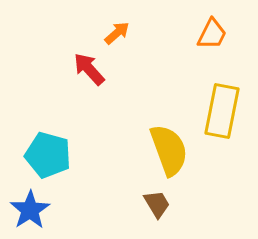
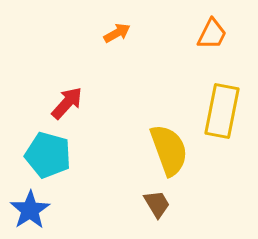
orange arrow: rotated 12 degrees clockwise
red arrow: moved 22 px left, 34 px down; rotated 84 degrees clockwise
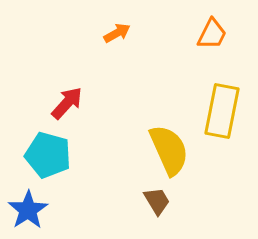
yellow semicircle: rotated 4 degrees counterclockwise
brown trapezoid: moved 3 px up
blue star: moved 2 px left
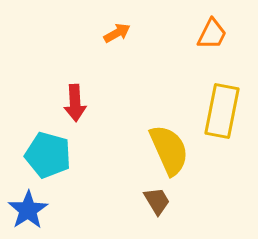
red arrow: moved 8 px right; rotated 135 degrees clockwise
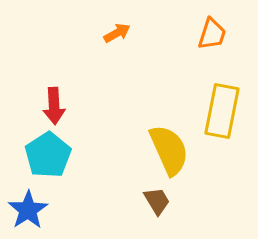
orange trapezoid: rotated 8 degrees counterclockwise
red arrow: moved 21 px left, 3 px down
cyan pentagon: rotated 24 degrees clockwise
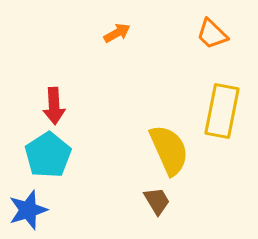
orange trapezoid: rotated 116 degrees clockwise
blue star: rotated 15 degrees clockwise
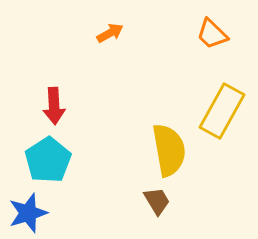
orange arrow: moved 7 px left
yellow rectangle: rotated 18 degrees clockwise
yellow semicircle: rotated 14 degrees clockwise
cyan pentagon: moved 5 px down
blue star: moved 3 px down
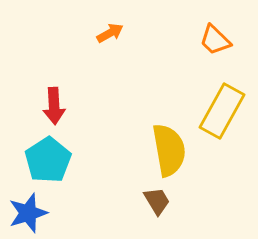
orange trapezoid: moved 3 px right, 6 px down
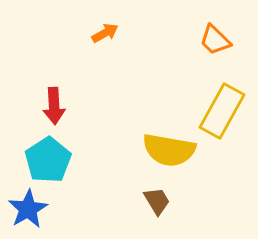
orange arrow: moved 5 px left
yellow semicircle: rotated 110 degrees clockwise
blue star: moved 4 px up; rotated 12 degrees counterclockwise
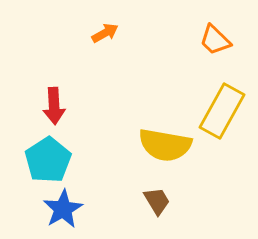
yellow semicircle: moved 4 px left, 5 px up
blue star: moved 35 px right
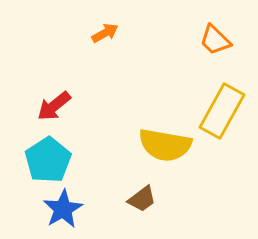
red arrow: rotated 54 degrees clockwise
brown trapezoid: moved 15 px left, 2 px up; rotated 84 degrees clockwise
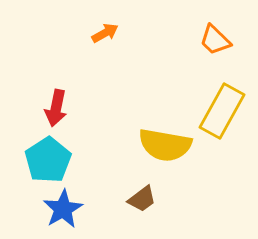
red arrow: moved 2 px right, 2 px down; rotated 39 degrees counterclockwise
